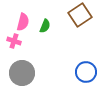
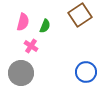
pink cross: moved 17 px right, 5 px down; rotated 16 degrees clockwise
gray circle: moved 1 px left
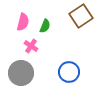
brown square: moved 1 px right, 1 px down
blue circle: moved 17 px left
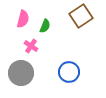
pink semicircle: moved 3 px up
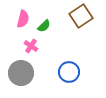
green semicircle: moved 1 px left; rotated 24 degrees clockwise
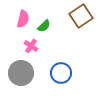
blue circle: moved 8 px left, 1 px down
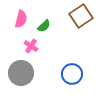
pink semicircle: moved 2 px left
blue circle: moved 11 px right, 1 px down
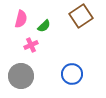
pink cross: moved 1 px up; rotated 32 degrees clockwise
gray circle: moved 3 px down
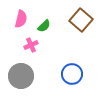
brown square: moved 4 px down; rotated 15 degrees counterclockwise
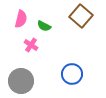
brown square: moved 4 px up
green semicircle: rotated 72 degrees clockwise
pink cross: rotated 32 degrees counterclockwise
gray circle: moved 5 px down
